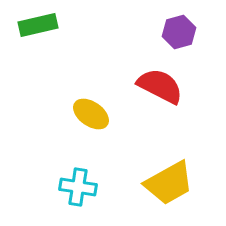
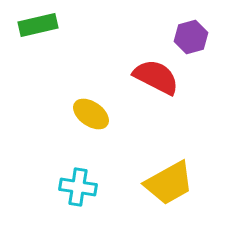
purple hexagon: moved 12 px right, 5 px down
red semicircle: moved 4 px left, 9 px up
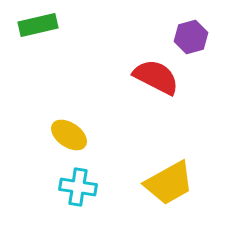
yellow ellipse: moved 22 px left, 21 px down
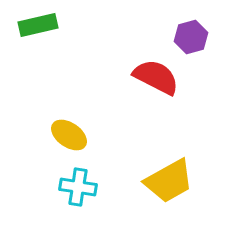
yellow trapezoid: moved 2 px up
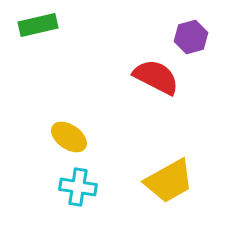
yellow ellipse: moved 2 px down
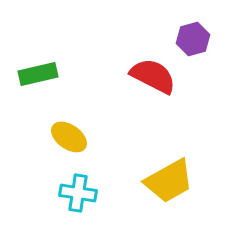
green rectangle: moved 49 px down
purple hexagon: moved 2 px right, 2 px down
red semicircle: moved 3 px left, 1 px up
cyan cross: moved 6 px down
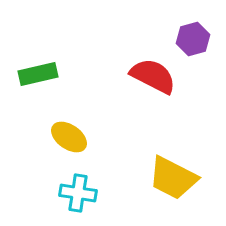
yellow trapezoid: moved 4 px right, 3 px up; rotated 56 degrees clockwise
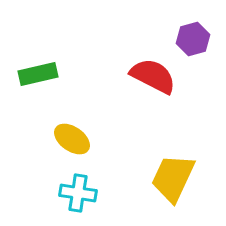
yellow ellipse: moved 3 px right, 2 px down
yellow trapezoid: rotated 88 degrees clockwise
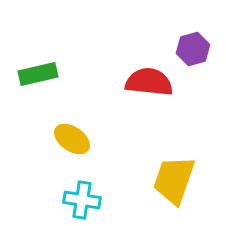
purple hexagon: moved 10 px down
red semicircle: moved 4 px left, 6 px down; rotated 21 degrees counterclockwise
yellow trapezoid: moved 1 px right, 2 px down; rotated 6 degrees counterclockwise
cyan cross: moved 4 px right, 7 px down
